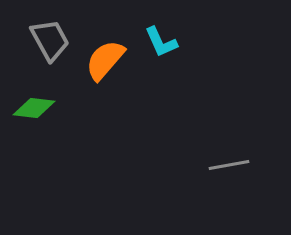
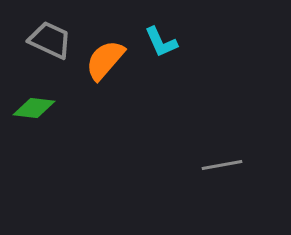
gray trapezoid: rotated 36 degrees counterclockwise
gray line: moved 7 px left
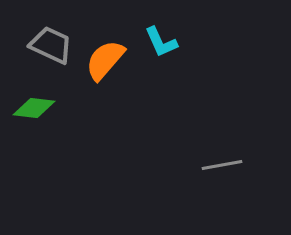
gray trapezoid: moved 1 px right, 5 px down
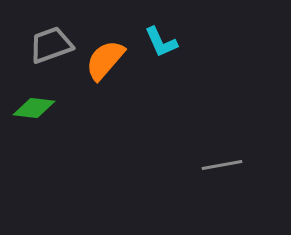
gray trapezoid: rotated 45 degrees counterclockwise
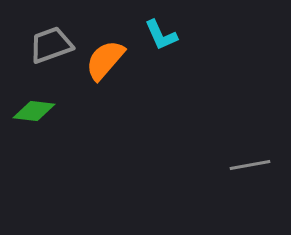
cyan L-shape: moved 7 px up
green diamond: moved 3 px down
gray line: moved 28 px right
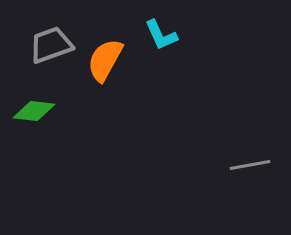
orange semicircle: rotated 12 degrees counterclockwise
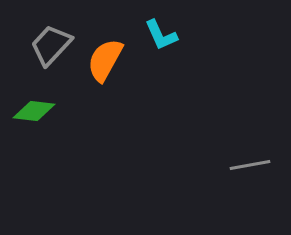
gray trapezoid: rotated 27 degrees counterclockwise
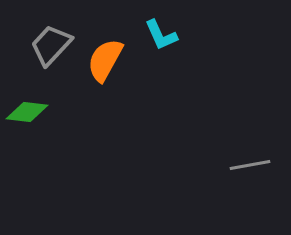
green diamond: moved 7 px left, 1 px down
